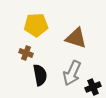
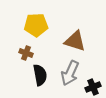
brown triangle: moved 1 px left, 3 px down
gray arrow: moved 2 px left
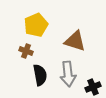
yellow pentagon: rotated 20 degrees counterclockwise
brown cross: moved 2 px up
gray arrow: moved 2 px left, 1 px down; rotated 30 degrees counterclockwise
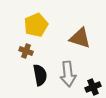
brown triangle: moved 5 px right, 3 px up
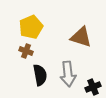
yellow pentagon: moved 5 px left, 2 px down
brown triangle: moved 1 px right, 1 px up
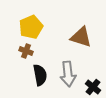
black cross: rotated 28 degrees counterclockwise
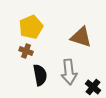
gray arrow: moved 1 px right, 2 px up
